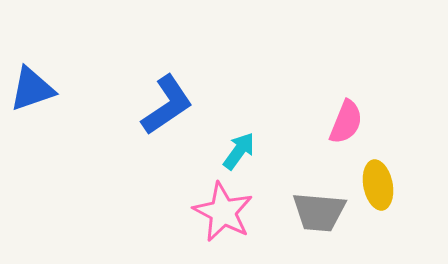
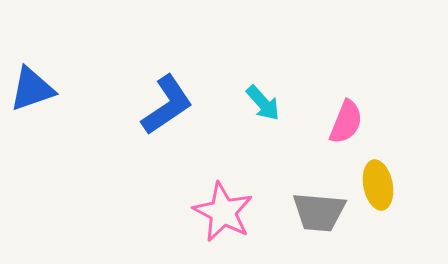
cyan arrow: moved 24 px right, 48 px up; rotated 102 degrees clockwise
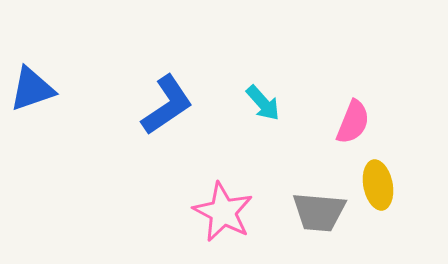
pink semicircle: moved 7 px right
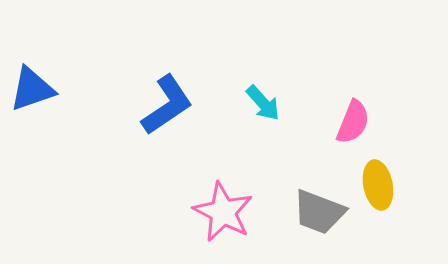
gray trapezoid: rotated 16 degrees clockwise
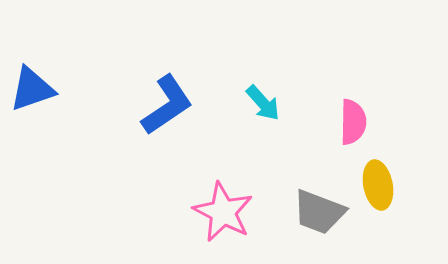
pink semicircle: rotated 21 degrees counterclockwise
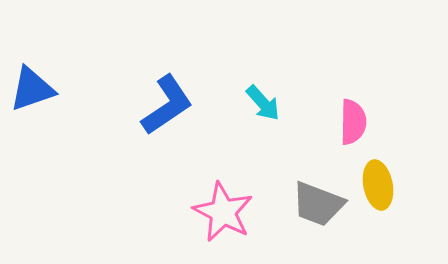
gray trapezoid: moved 1 px left, 8 px up
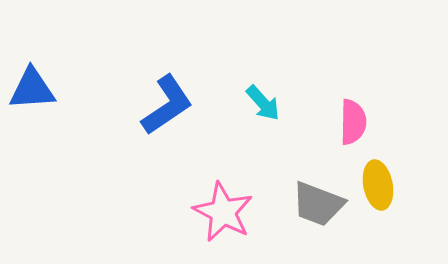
blue triangle: rotated 15 degrees clockwise
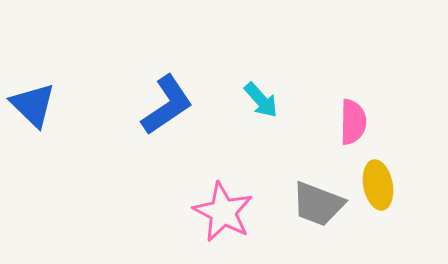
blue triangle: moved 1 px right, 16 px down; rotated 48 degrees clockwise
cyan arrow: moved 2 px left, 3 px up
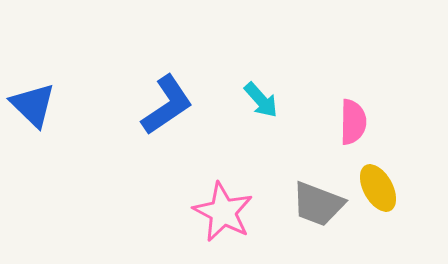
yellow ellipse: moved 3 px down; rotated 18 degrees counterclockwise
